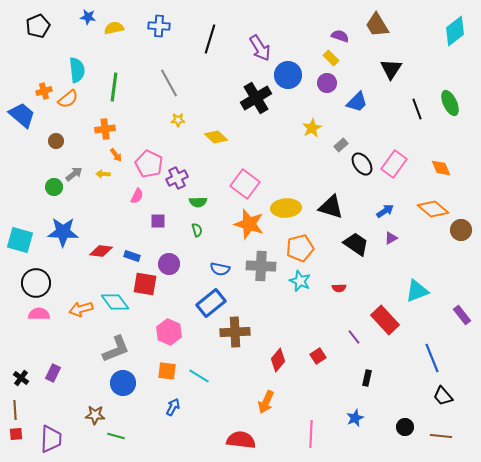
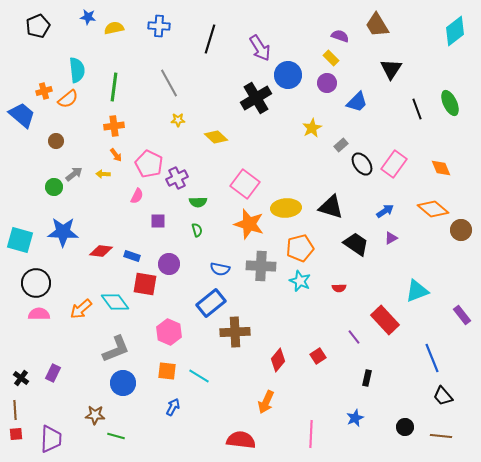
orange cross at (105, 129): moved 9 px right, 3 px up
orange arrow at (81, 309): rotated 25 degrees counterclockwise
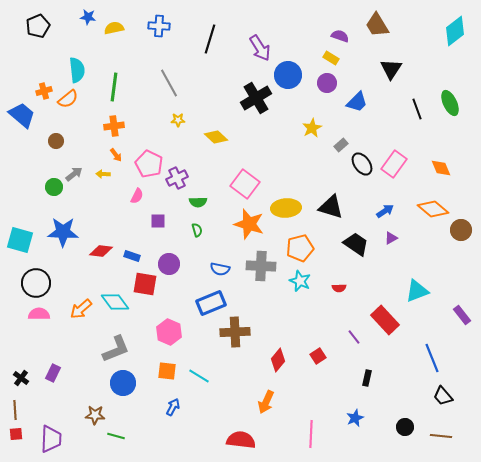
yellow rectangle at (331, 58): rotated 14 degrees counterclockwise
blue rectangle at (211, 303): rotated 16 degrees clockwise
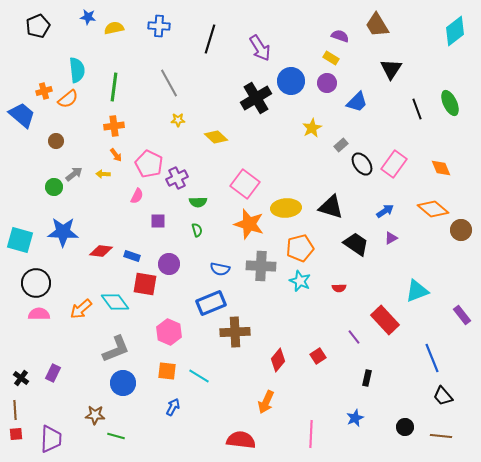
blue circle at (288, 75): moved 3 px right, 6 px down
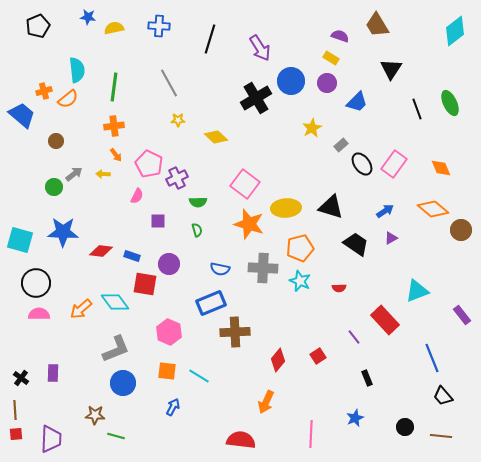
gray cross at (261, 266): moved 2 px right, 2 px down
purple rectangle at (53, 373): rotated 24 degrees counterclockwise
black rectangle at (367, 378): rotated 35 degrees counterclockwise
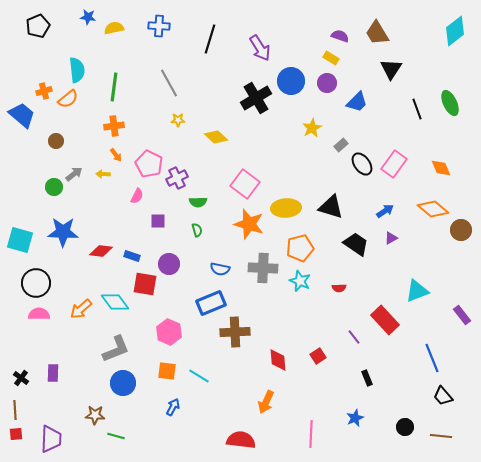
brown trapezoid at (377, 25): moved 8 px down
red diamond at (278, 360): rotated 45 degrees counterclockwise
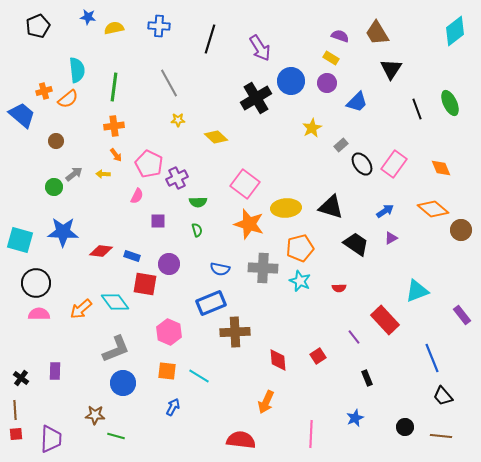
purple rectangle at (53, 373): moved 2 px right, 2 px up
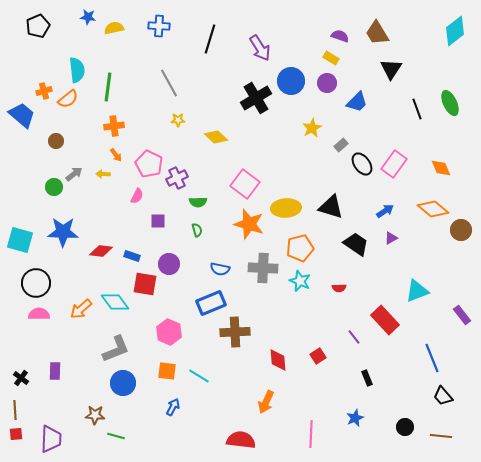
green line at (114, 87): moved 6 px left
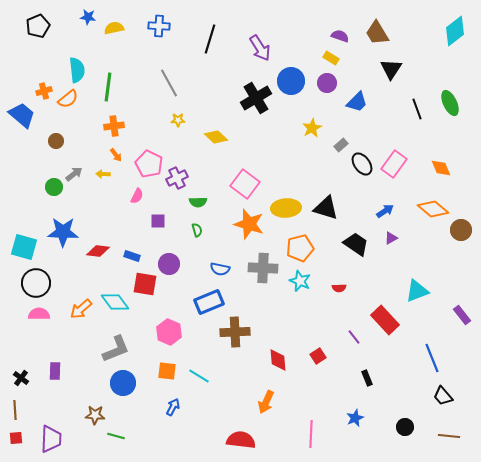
black triangle at (331, 207): moved 5 px left, 1 px down
cyan square at (20, 240): moved 4 px right, 7 px down
red diamond at (101, 251): moved 3 px left
blue rectangle at (211, 303): moved 2 px left, 1 px up
red square at (16, 434): moved 4 px down
brown line at (441, 436): moved 8 px right
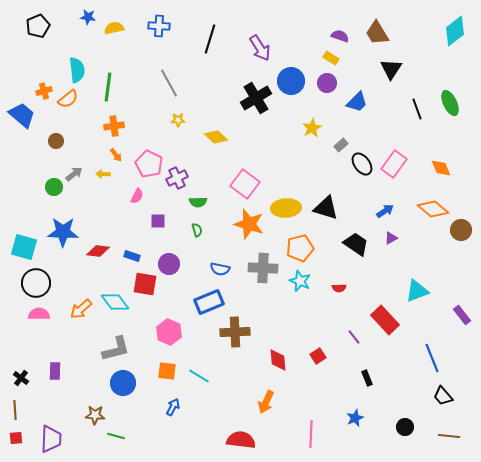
gray L-shape at (116, 349): rotated 8 degrees clockwise
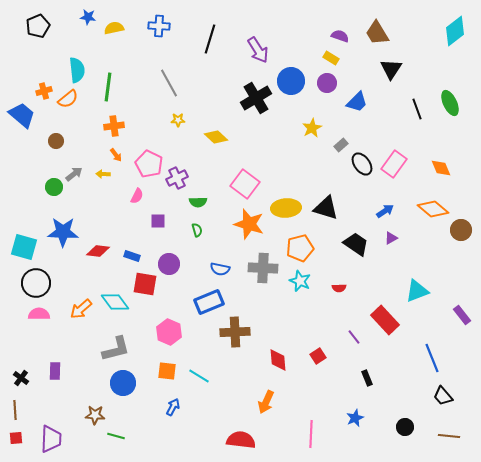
purple arrow at (260, 48): moved 2 px left, 2 px down
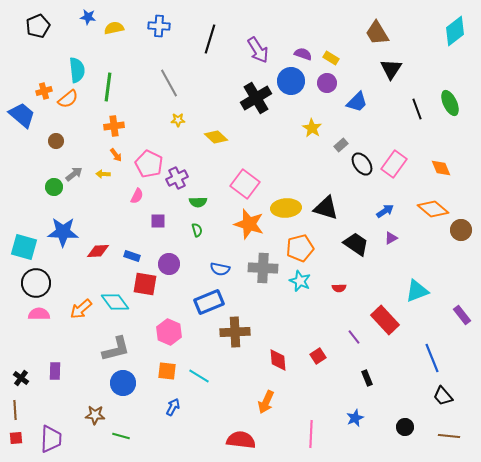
purple semicircle at (340, 36): moved 37 px left, 18 px down
yellow star at (312, 128): rotated 12 degrees counterclockwise
red diamond at (98, 251): rotated 10 degrees counterclockwise
green line at (116, 436): moved 5 px right
